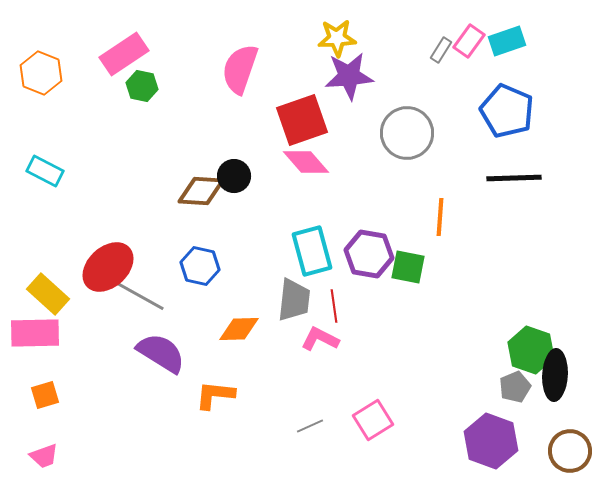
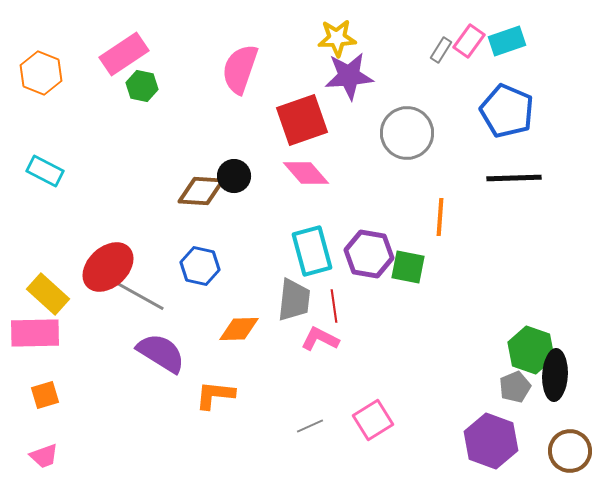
pink diamond at (306, 162): moved 11 px down
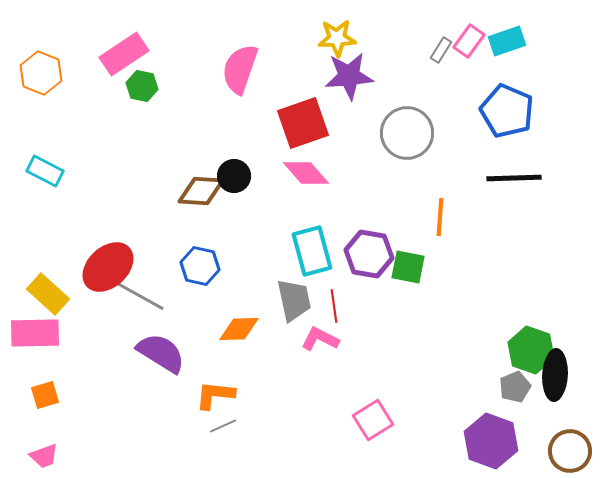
red square at (302, 120): moved 1 px right, 3 px down
gray trapezoid at (294, 300): rotated 18 degrees counterclockwise
gray line at (310, 426): moved 87 px left
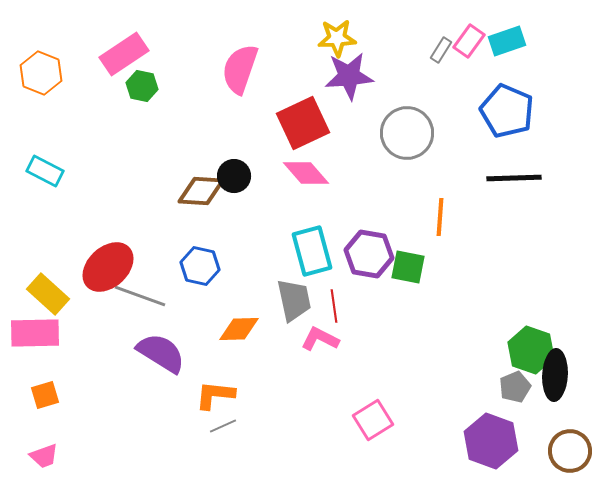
red square at (303, 123): rotated 6 degrees counterclockwise
gray line at (140, 296): rotated 9 degrees counterclockwise
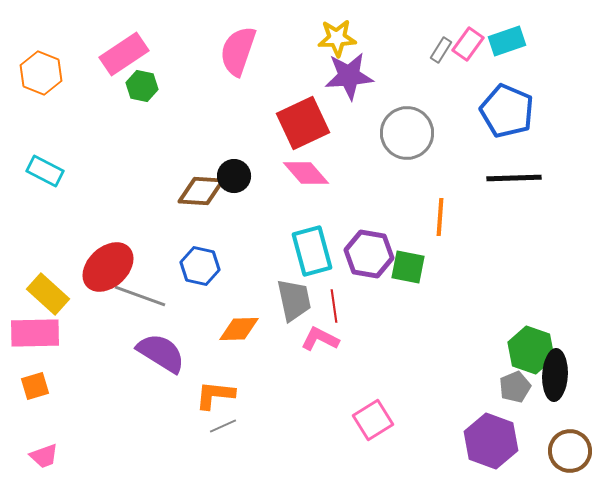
pink rectangle at (469, 41): moved 1 px left, 3 px down
pink semicircle at (240, 69): moved 2 px left, 18 px up
orange square at (45, 395): moved 10 px left, 9 px up
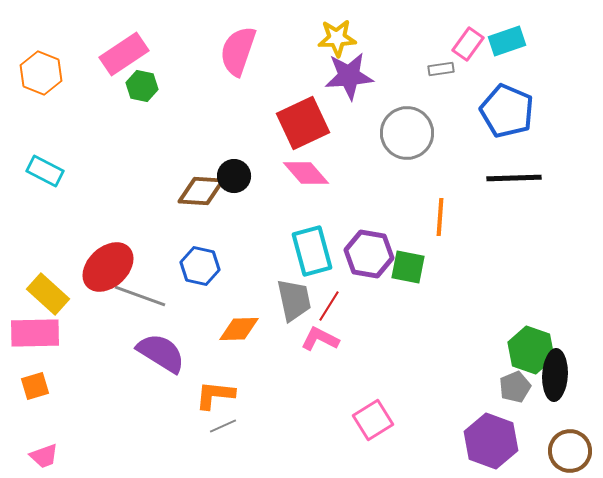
gray rectangle at (441, 50): moved 19 px down; rotated 50 degrees clockwise
red line at (334, 306): moved 5 px left; rotated 40 degrees clockwise
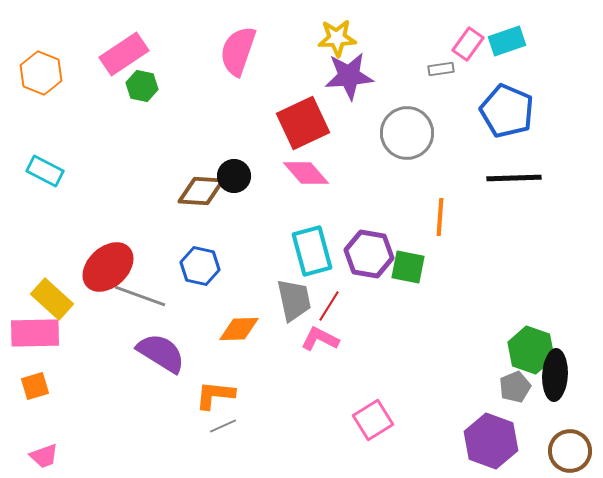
yellow rectangle at (48, 294): moved 4 px right, 5 px down
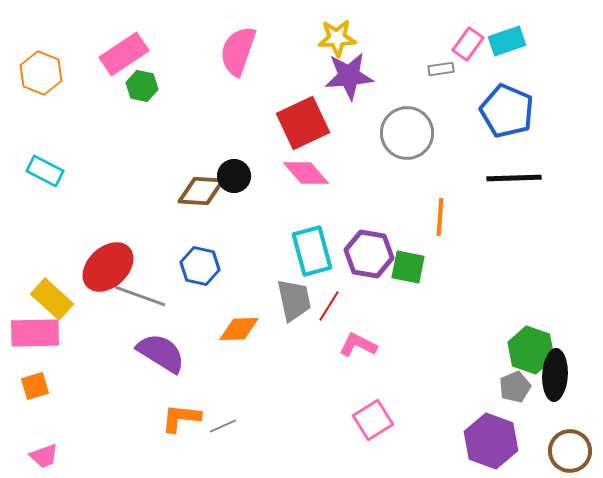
pink L-shape at (320, 339): moved 38 px right, 6 px down
orange L-shape at (215, 395): moved 34 px left, 23 px down
